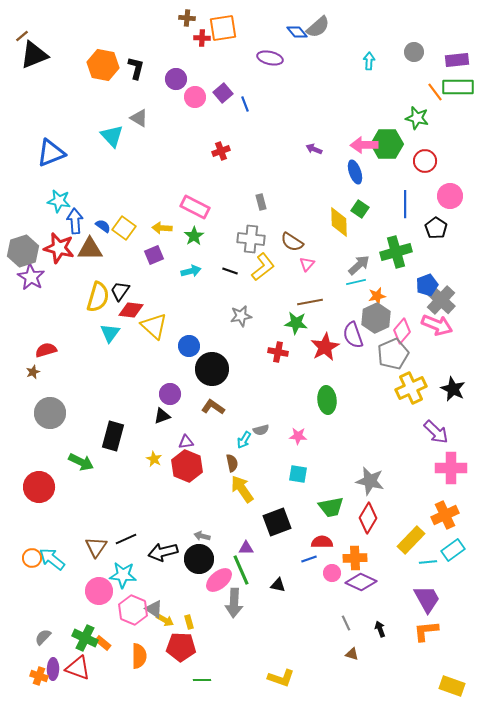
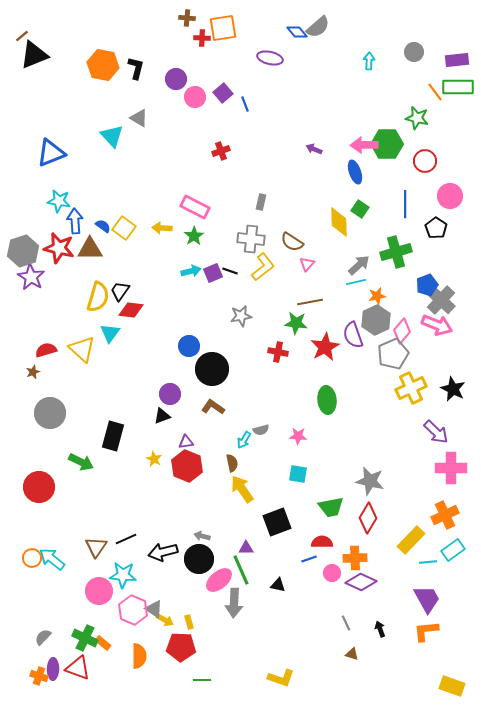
gray rectangle at (261, 202): rotated 28 degrees clockwise
purple square at (154, 255): moved 59 px right, 18 px down
gray hexagon at (376, 318): moved 2 px down
yellow triangle at (154, 326): moved 72 px left, 23 px down
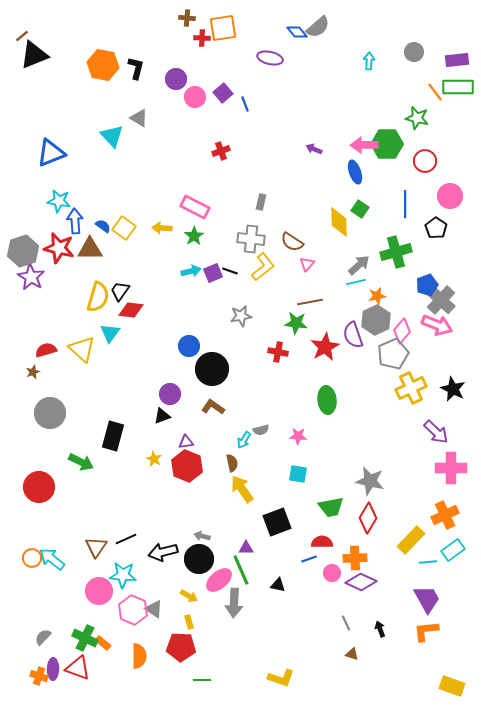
yellow arrow at (165, 620): moved 24 px right, 24 px up
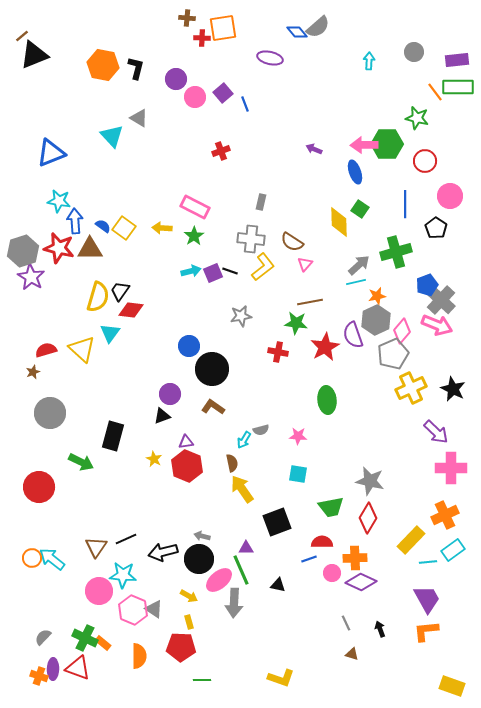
pink triangle at (307, 264): moved 2 px left
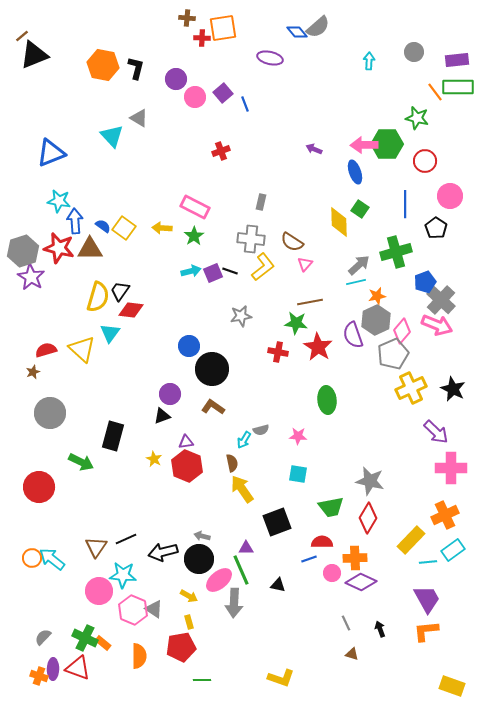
blue pentagon at (427, 285): moved 2 px left, 3 px up
red star at (325, 347): moved 7 px left; rotated 12 degrees counterclockwise
red pentagon at (181, 647): rotated 12 degrees counterclockwise
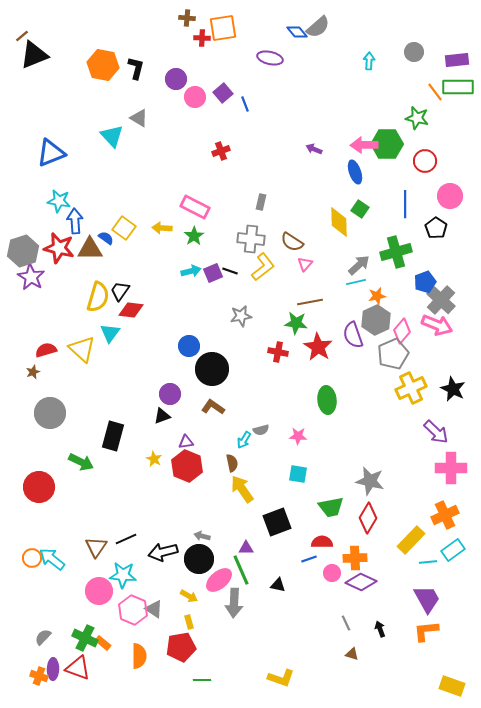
blue semicircle at (103, 226): moved 3 px right, 12 px down
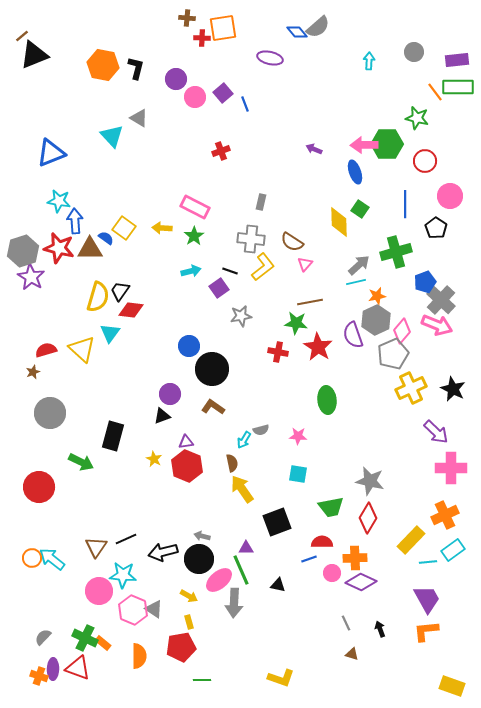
purple square at (213, 273): moved 6 px right, 15 px down; rotated 12 degrees counterclockwise
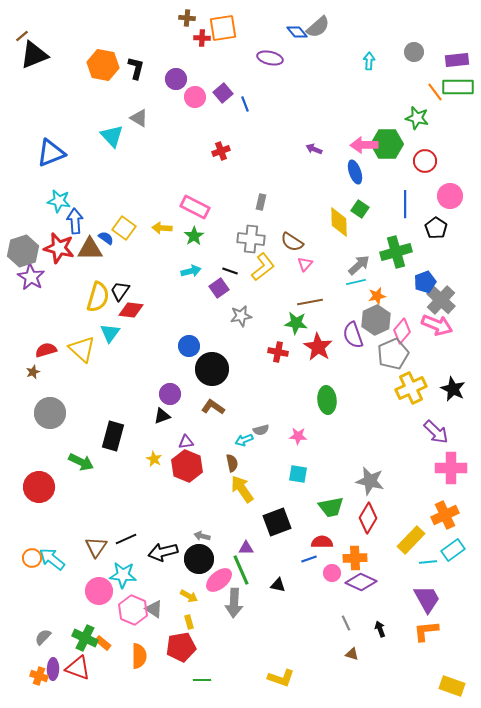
cyan arrow at (244, 440): rotated 36 degrees clockwise
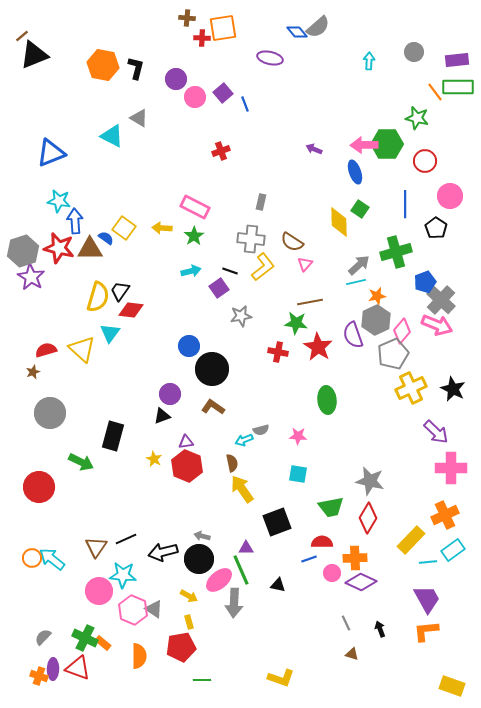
cyan triangle at (112, 136): rotated 20 degrees counterclockwise
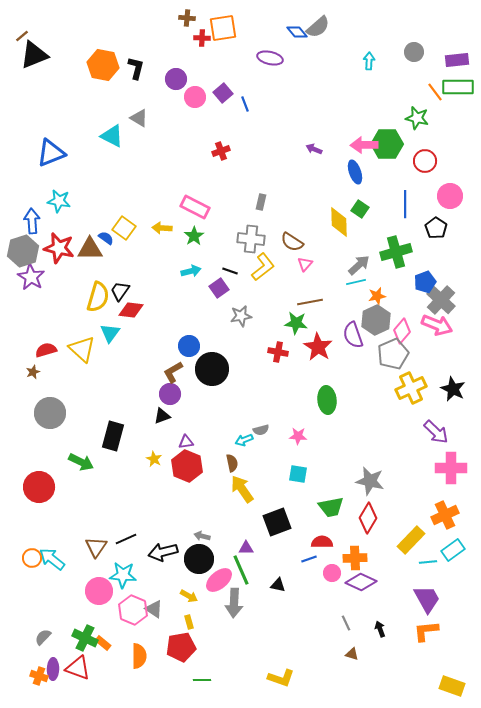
blue arrow at (75, 221): moved 43 px left
brown L-shape at (213, 407): moved 40 px left, 35 px up; rotated 65 degrees counterclockwise
